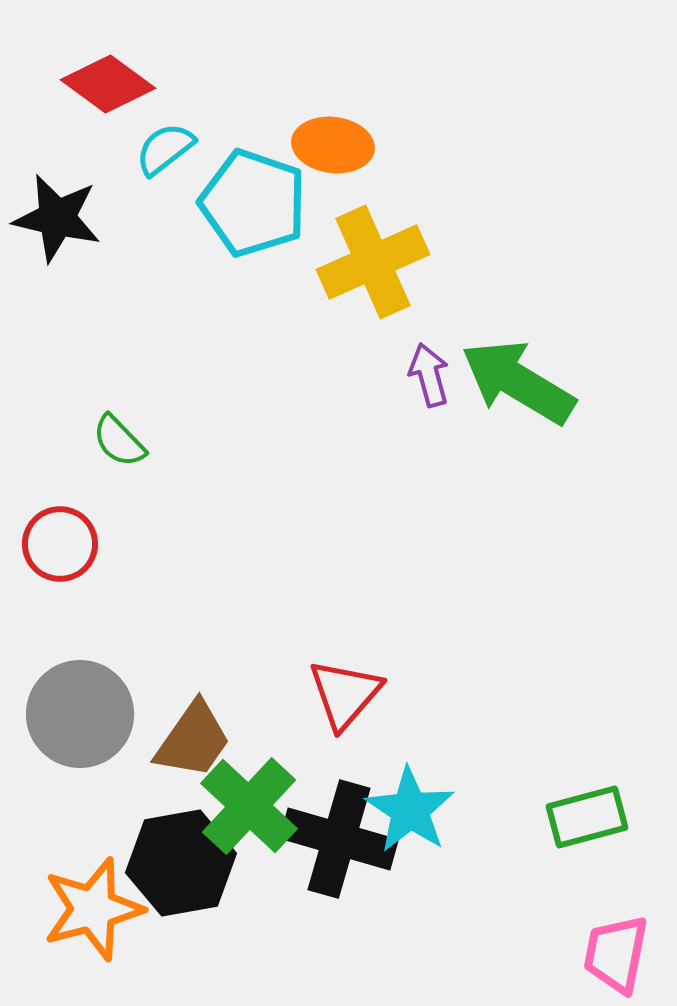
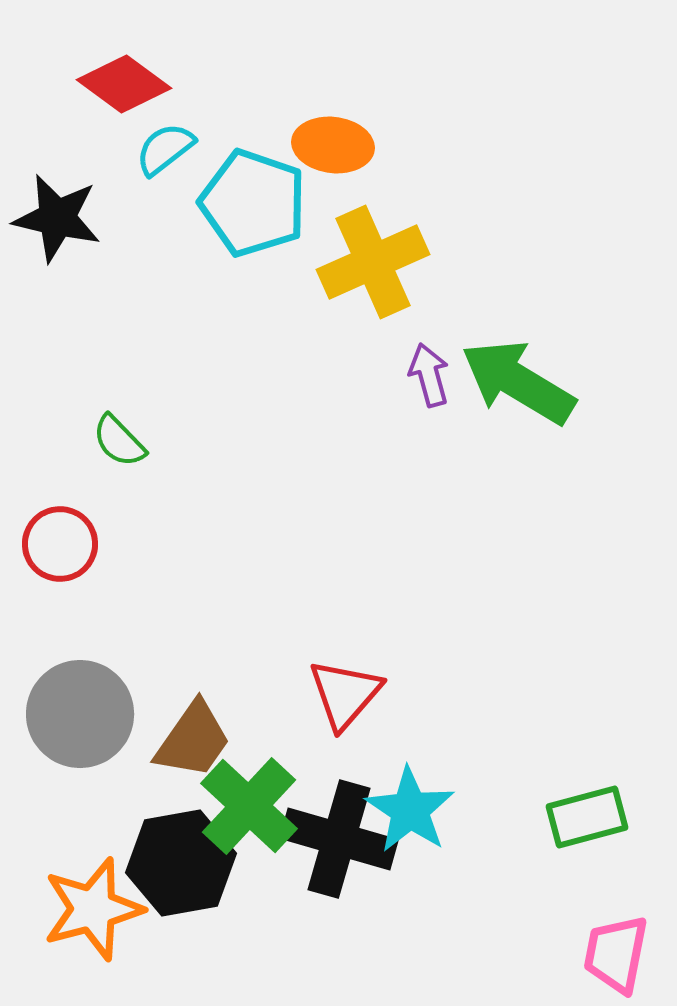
red diamond: moved 16 px right
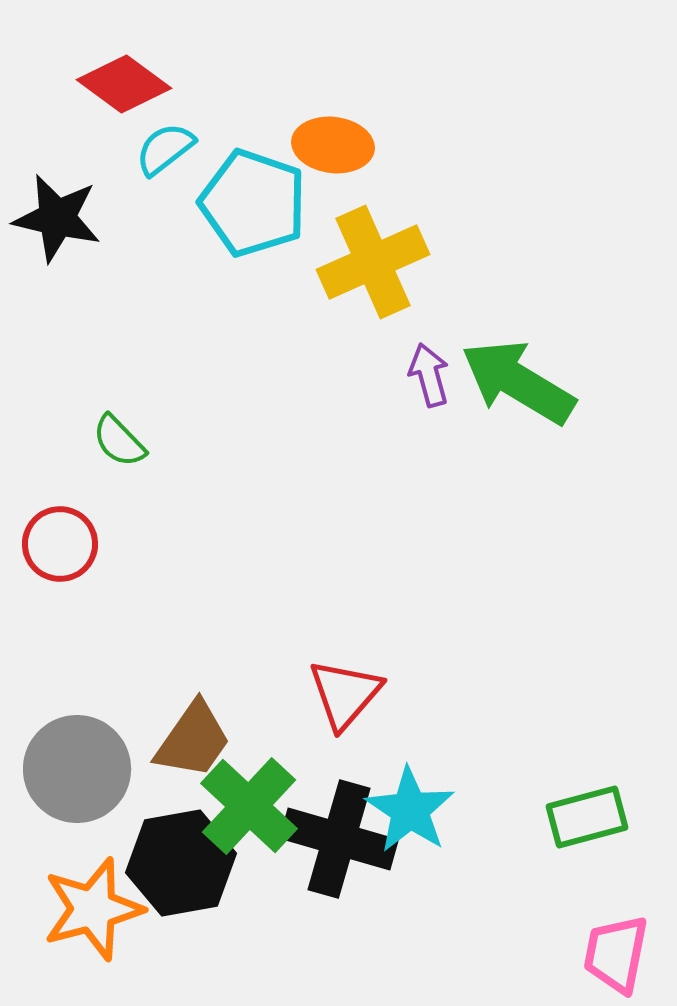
gray circle: moved 3 px left, 55 px down
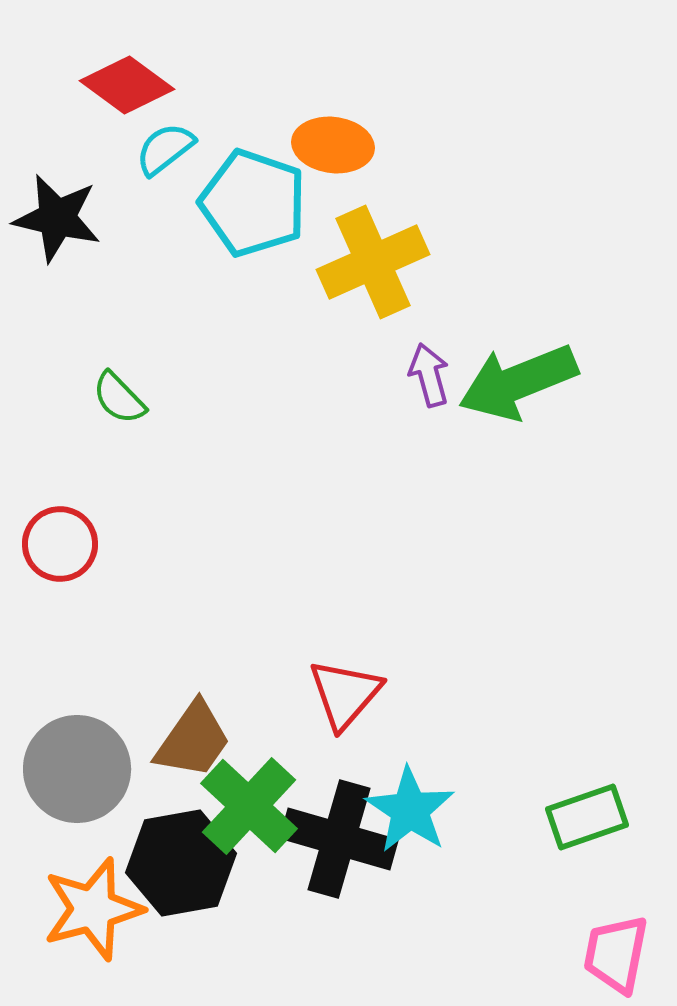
red diamond: moved 3 px right, 1 px down
green arrow: rotated 53 degrees counterclockwise
green semicircle: moved 43 px up
green rectangle: rotated 4 degrees counterclockwise
